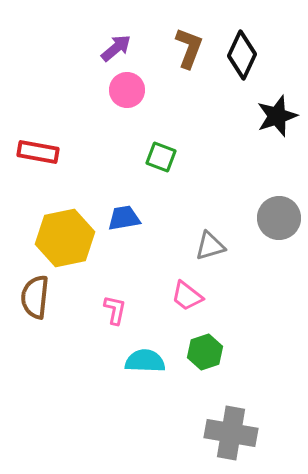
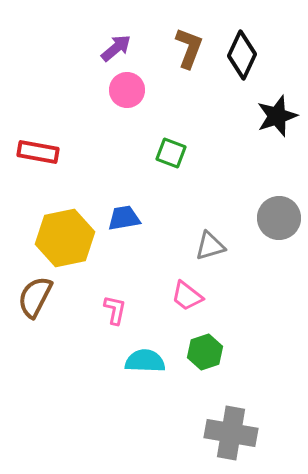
green square: moved 10 px right, 4 px up
brown semicircle: rotated 21 degrees clockwise
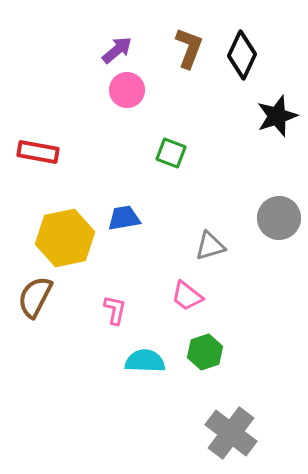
purple arrow: moved 1 px right, 2 px down
gray cross: rotated 27 degrees clockwise
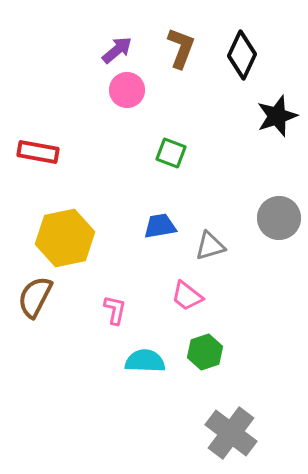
brown L-shape: moved 8 px left
blue trapezoid: moved 36 px right, 8 px down
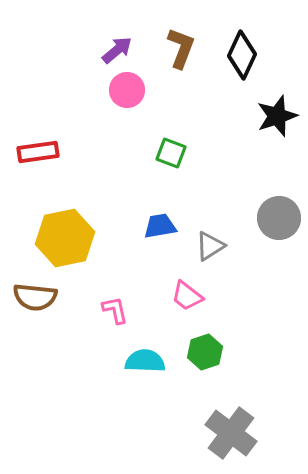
red rectangle: rotated 18 degrees counterclockwise
gray triangle: rotated 16 degrees counterclockwise
brown semicircle: rotated 111 degrees counterclockwise
pink L-shape: rotated 24 degrees counterclockwise
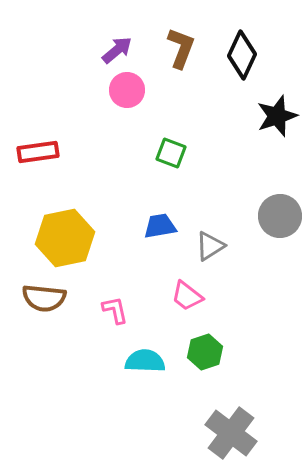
gray circle: moved 1 px right, 2 px up
brown semicircle: moved 9 px right, 1 px down
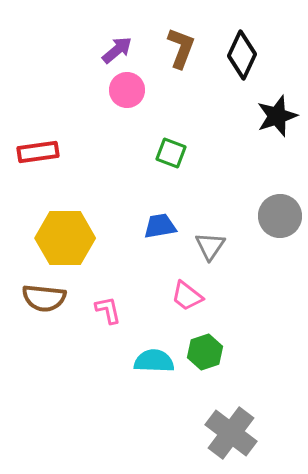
yellow hexagon: rotated 12 degrees clockwise
gray triangle: rotated 24 degrees counterclockwise
pink L-shape: moved 7 px left
cyan semicircle: moved 9 px right
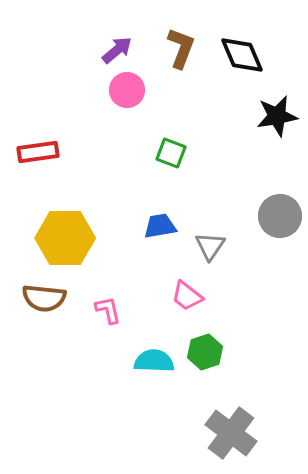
black diamond: rotated 48 degrees counterclockwise
black star: rotated 9 degrees clockwise
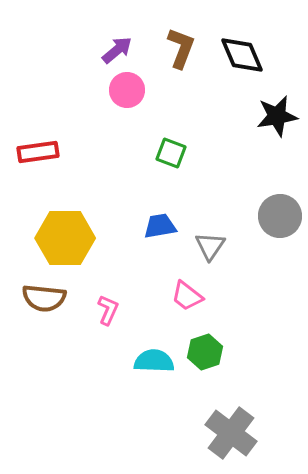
pink L-shape: rotated 36 degrees clockwise
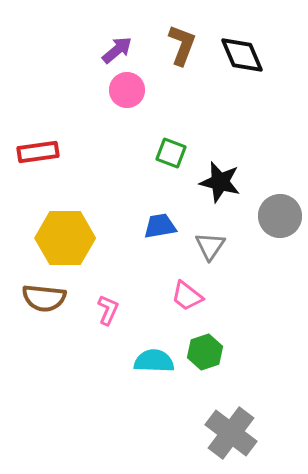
brown L-shape: moved 1 px right, 3 px up
black star: moved 57 px left, 66 px down; rotated 24 degrees clockwise
